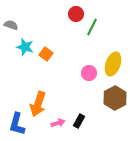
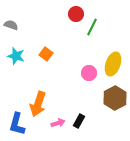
cyan star: moved 9 px left, 9 px down
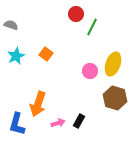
cyan star: rotated 30 degrees clockwise
pink circle: moved 1 px right, 2 px up
brown hexagon: rotated 15 degrees counterclockwise
